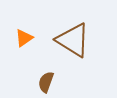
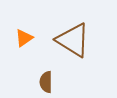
brown semicircle: rotated 20 degrees counterclockwise
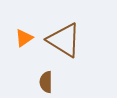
brown triangle: moved 9 px left
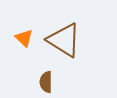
orange triangle: rotated 42 degrees counterclockwise
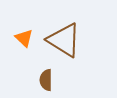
brown semicircle: moved 2 px up
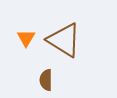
orange triangle: moved 2 px right; rotated 18 degrees clockwise
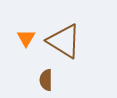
brown triangle: moved 1 px down
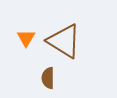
brown semicircle: moved 2 px right, 2 px up
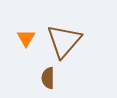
brown triangle: rotated 39 degrees clockwise
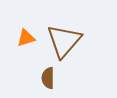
orange triangle: rotated 42 degrees clockwise
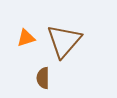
brown semicircle: moved 5 px left
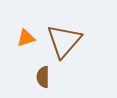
brown semicircle: moved 1 px up
